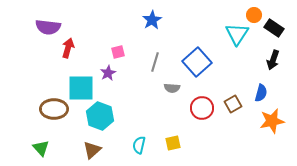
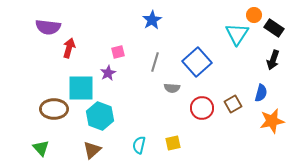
red arrow: moved 1 px right
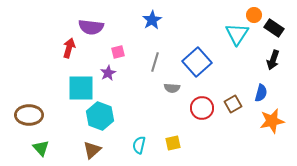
purple semicircle: moved 43 px right
brown ellipse: moved 25 px left, 6 px down
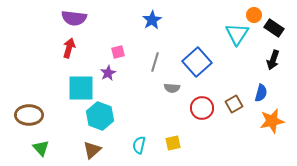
purple semicircle: moved 17 px left, 9 px up
brown square: moved 1 px right
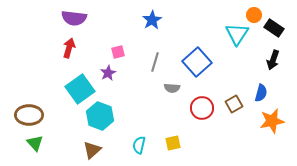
cyan square: moved 1 px left, 1 px down; rotated 36 degrees counterclockwise
green triangle: moved 6 px left, 5 px up
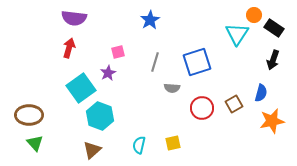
blue star: moved 2 px left
blue square: rotated 24 degrees clockwise
cyan square: moved 1 px right, 1 px up
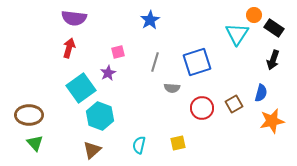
yellow square: moved 5 px right
